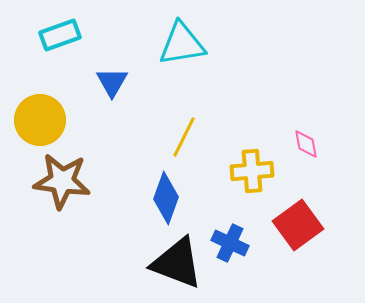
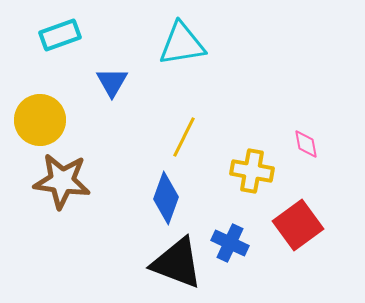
yellow cross: rotated 15 degrees clockwise
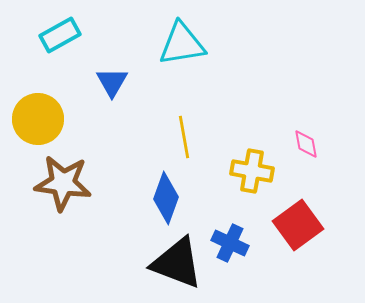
cyan rectangle: rotated 9 degrees counterclockwise
yellow circle: moved 2 px left, 1 px up
yellow line: rotated 36 degrees counterclockwise
brown star: moved 1 px right, 2 px down
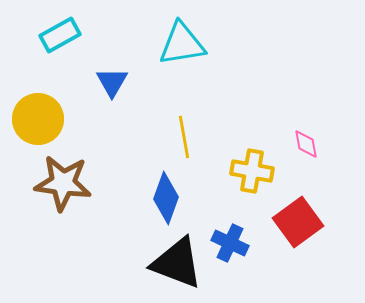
red square: moved 3 px up
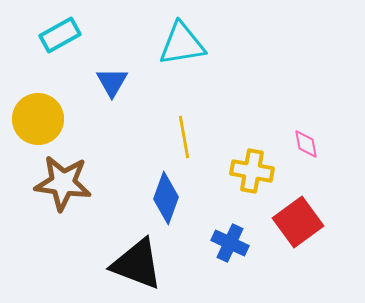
black triangle: moved 40 px left, 1 px down
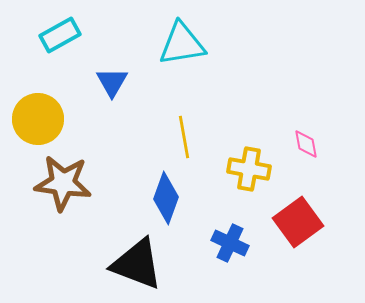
yellow cross: moved 3 px left, 2 px up
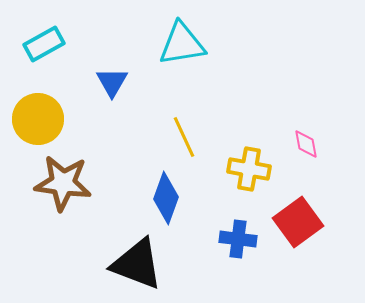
cyan rectangle: moved 16 px left, 9 px down
yellow line: rotated 15 degrees counterclockwise
blue cross: moved 8 px right, 4 px up; rotated 18 degrees counterclockwise
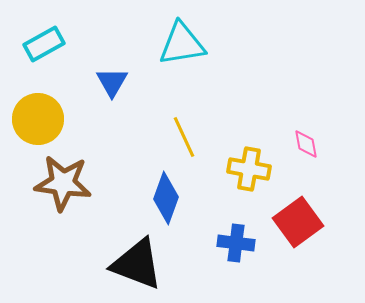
blue cross: moved 2 px left, 4 px down
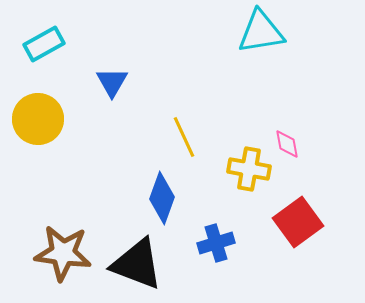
cyan triangle: moved 79 px right, 12 px up
pink diamond: moved 19 px left
brown star: moved 70 px down
blue diamond: moved 4 px left
blue cross: moved 20 px left; rotated 24 degrees counterclockwise
